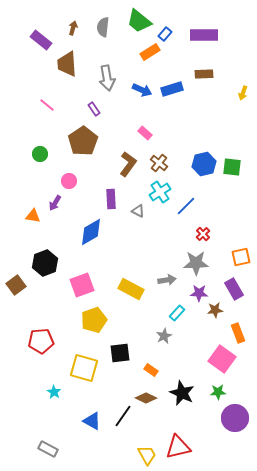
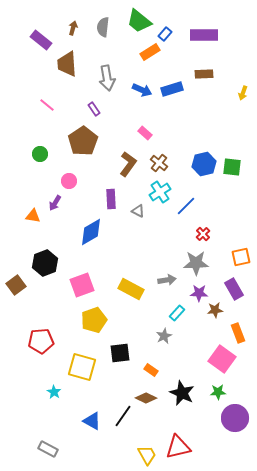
yellow square at (84, 368): moved 2 px left, 1 px up
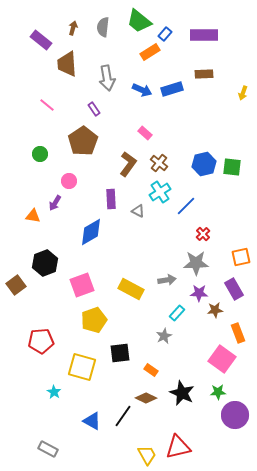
purple circle at (235, 418): moved 3 px up
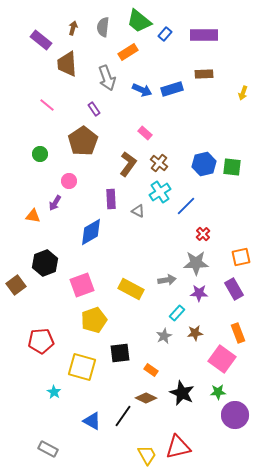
orange rectangle at (150, 52): moved 22 px left
gray arrow at (107, 78): rotated 10 degrees counterclockwise
brown star at (215, 310): moved 20 px left, 23 px down
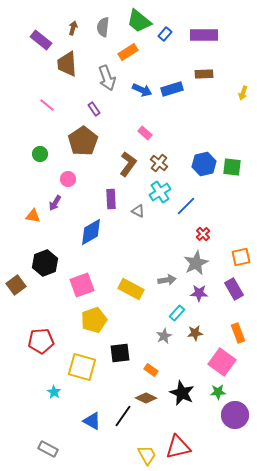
pink circle at (69, 181): moved 1 px left, 2 px up
gray star at (196, 263): rotated 25 degrees counterclockwise
pink square at (222, 359): moved 3 px down
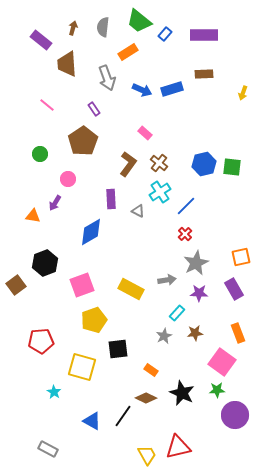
red cross at (203, 234): moved 18 px left
black square at (120, 353): moved 2 px left, 4 px up
green star at (218, 392): moved 1 px left, 2 px up
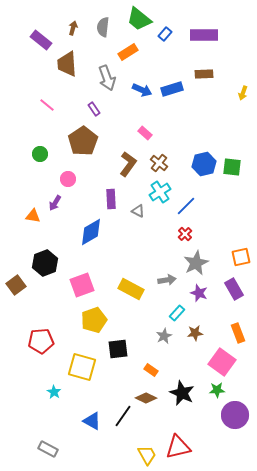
green trapezoid at (139, 21): moved 2 px up
purple star at (199, 293): rotated 18 degrees clockwise
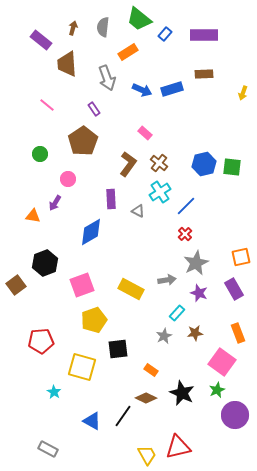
green star at (217, 390): rotated 21 degrees counterclockwise
